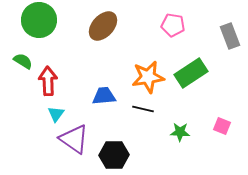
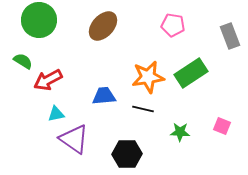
red arrow: moved 1 px up; rotated 116 degrees counterclockwise
cyan triangle: rotated 42 degrees clockwise
black hexagon: moved 13 px right, 1 px up
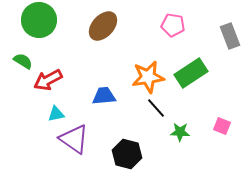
black line: moved 13 px right, 1 px up; rotated 35 degrees clockwise
black hexagon: rotated 16 degrees clockwise
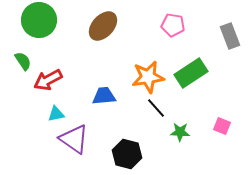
green semicircle: rotated 24 degrees clockwise
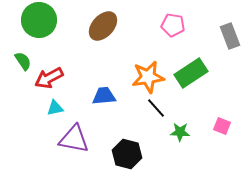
red arrow: moved 1 px right, 2 px up
cyan triangle: moved 1 px left, 6 px up
purple triangle: rotated 24 degrees counterclockwise
